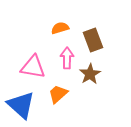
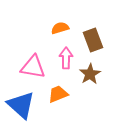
pink arrow: moved 1 px left
orange trapezoid: rotated 20 degrees clockwise
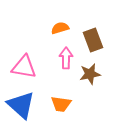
pink triangle: moved 9 px left
brown star: rotated 20 degrees clockwise
orange trapezoid: moved 3 px right, 10 px down; rotated 150 degrees counterclockwise
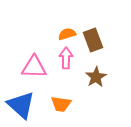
orange semicircle: moved 7 px right, 6 px down
pink triangle: moved 10 px right; rotated 8 degrees counterclockwise
brown star: moved 6 px right, 3 px down; rotated 20 degrees counterclockwise
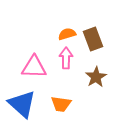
brown rectangle: moved 1 px up
blue triangle: moved 1 px right, 1 px up
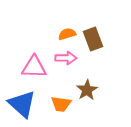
pink arrow: rotated 90 degrees clockwise
brown star: moved 9 px left, 13 px down
